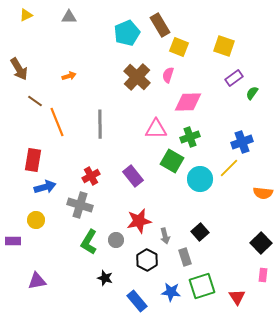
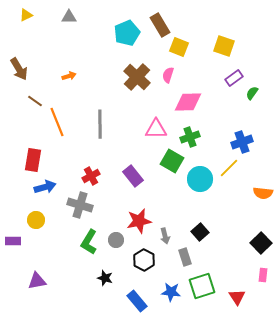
black hexagon at (147, 260): moved 3 px left
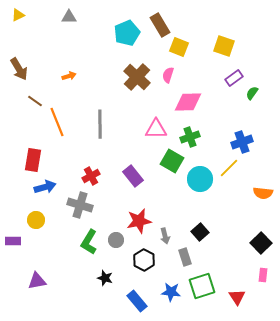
yellow triangle at (26, 15): moved 8 px left
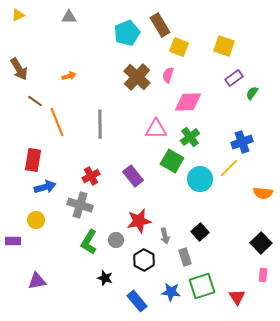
green cross at (190, 137): rotated 18 degrees counterclockwise
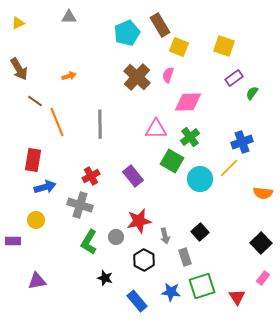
yellow triangle at (18, 15): moved 8 px down
gray circle at (116, 240): moved 3 px up
pink rectangle at (263, 275): moved 3 px down; rotated 32 degrees clockwise
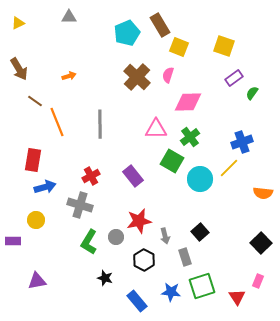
pink rectangle at (263, 278): moved 5 px left, 3 px down; rotated 16 degrees counterclockwise
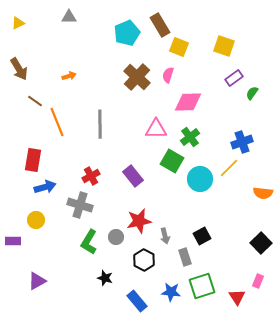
black square at (200, 232): moved 2 px right, 4 px down; rotated 12 degrees clockwise
purple triangle at (37, 281): rotated 18 degrees counterclockwise
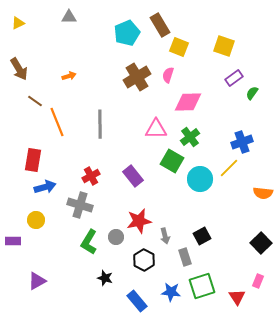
brown cross at (137, 77): rotated 16 degrees clockwise
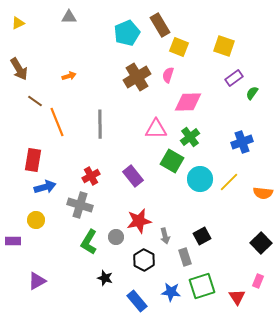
yellow line at (229, 168): moved 14 px down
